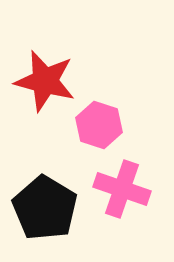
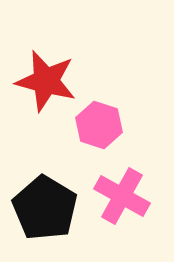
red star: moved 1 px right
pink cross: moved 7 px down; rotated 10 degrees clockwise
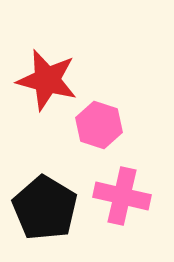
red star: moved 1 px right, 1 px up
pink cross: rotated 16 degrees counterclockwise
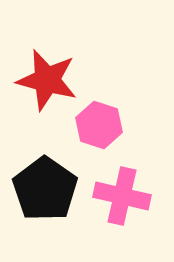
black pentagon: moved 19 px up; rotated 4 degrees clockwise
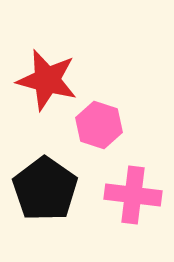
pink cross: moved 11 px right, 1 px up; rotated 6 degrees counterclockwise
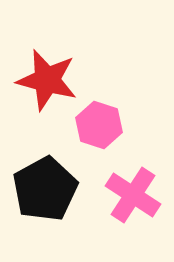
black pentagon: rotated 8 degrees clockwise
pink cross: rotated 26 degrees clockwise
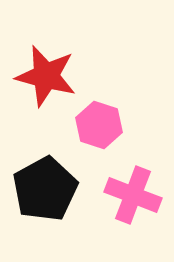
red star: moved 1 px left, 4 px up
pink cross: rotated 12 degrees counterclockwise
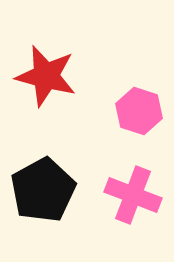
pink hexagon: moved 40 px right, 14 px up
black pentagon: moved 2 px left, 1 px down
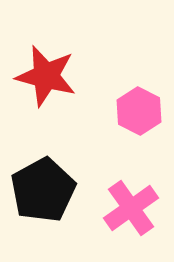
pink hexagon: rotated 9 degrees clockwise
pink cross: moved 2 px left, 13 px down; rotated 34 degrees clockwise
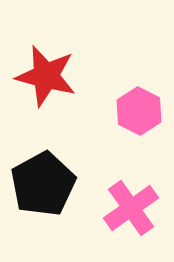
black pentagon: moved 6 px up
